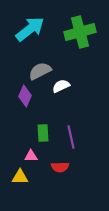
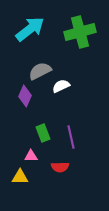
green rectangle: rotated 18 degrees counterclockwise
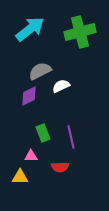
purple diamond: moved 4 px right; rotated 40 degrees clockwise
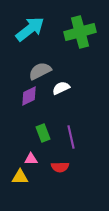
white semicircle: moved 2 px down
pink triangle: moved 3 px down
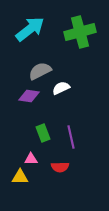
purple diamond: rotated 35 degrees clockwise
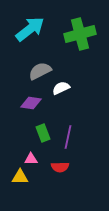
green cross: moved 2 px down
purple diamond: moved 2 px right, 7 px down
purple line: moved 3 px left; rotated 25 degrees clockwise
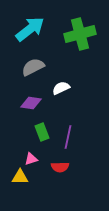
gray semicircle: moved 7 px left, 4 px up
green rectangle: moved 1 px left, 1 px up
pink triangle: rotated 16 degrees counterclockwise
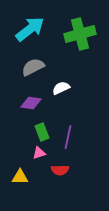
pink triangle: moved 8 px right, 6 px up
red semicircle: moved 3 px down
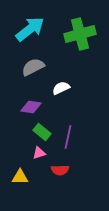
purple diamond: moved 4 px down
green rectangle: rotated 30 degrees counterclockwise
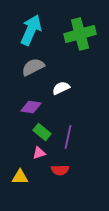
cyan arrow: moved 1 px right, 1 px down; rotated 28 degrees counterclockwise
